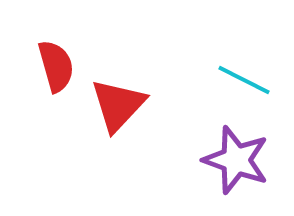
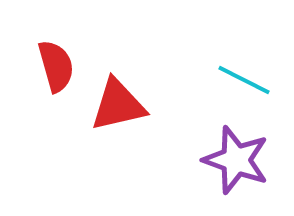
red triangle: rotated 34 degrees clockwise
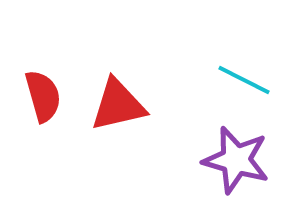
red semicircle: moved 13 px left, 30 px down
purple star: rotated 4 degrees counterclockwise
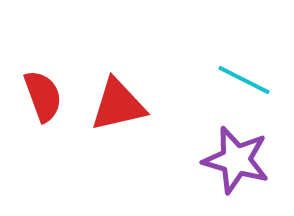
red semicircle: rotated 4 degrees counterclockwise
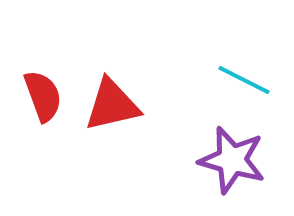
red triangle: moved 6 px left
purple star: moved 4 px left
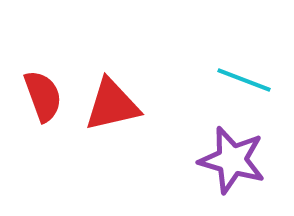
cyan line: rotated 6 degrees counterclockwise
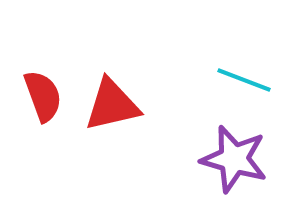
purple star: moved 2 px right, 1 px up
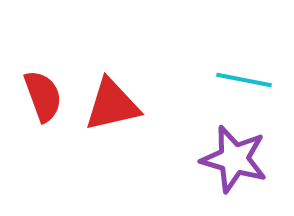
cyan line: rotated 10 degrees counterclockwise
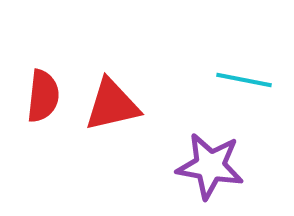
red semicircle: rotated 26 degrees clockwise
purple star: moved 24 px left, 7 px down; rotated 6 degrees counterclockwise
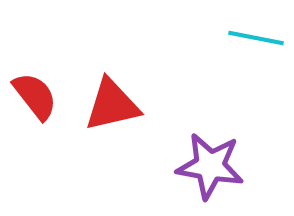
cyan line: moved 12 px right, 42 px up
red semicircle: moved 8 px left; rotated 44 degrees counterclockwise
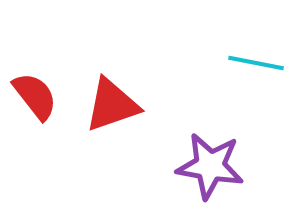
cyan line: moved 25 px down
red triangle: rotated 6 degrees counterclockwise
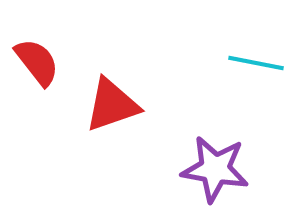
red semicircle: moved 2 px right, 34 px up
purple star: moved 5 px right, 3 px down
